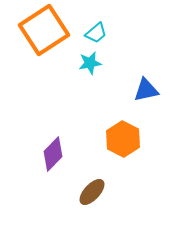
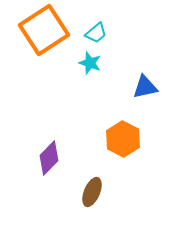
cyan star: rotated 30 degrees clockwise
blue triangle: moved 1 px left, 3 px up
purple diamond: moved 4 px left, 4 px down
brown ellipse: rotated 20 degrees counterclockwise
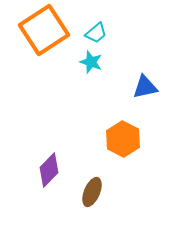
cyan star: moved 1 px right, 1 px up
purple diamond: moved 12 px down
